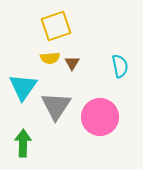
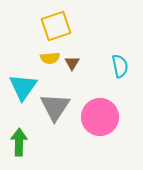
gray triangle: moved 1 px left, 1 px down
green arrow: moved 4 px left, 1 px up
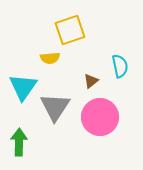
yellow square: moved 14 px right, 4 px down
brown triangle: moved 19 px right, 18 px down; rotated 21 degrees clockwise
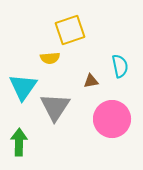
brown triangle: rotated 28 degrees clockwise
pink circle: moved 12 px right, 2 px down
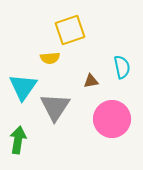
cyan semicircle: moved 2 px right, 1 px down
green arrow: moved 1 px left, 2 px up; rotated 8 degrees clockwise
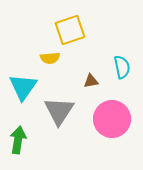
gray triangle: moved 4 px right, 4 px down
